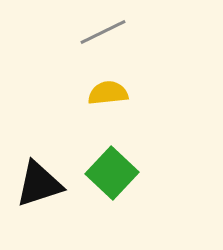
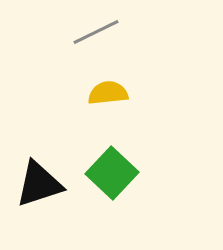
gray line: moved 7 px left
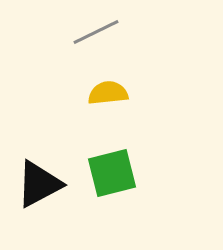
green square: rotated 33 degrees clockwise
black triangle: rotated 10 degrees counterclockwise
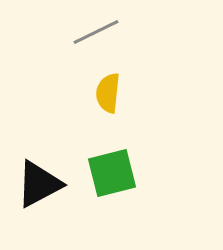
yellow semicircle: rotated 78 degrees counterclockwise
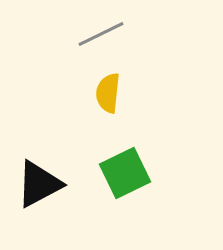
gray line: moved 5 px right, 2 px down
green square: moved 13 px right; rotated 12 degrees counterclockwise
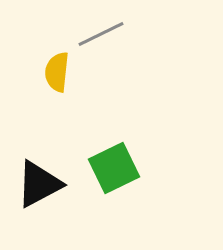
yellow semicircle: moved 51 px left, 21 px up
green square: moved 11 px left, 5 px up
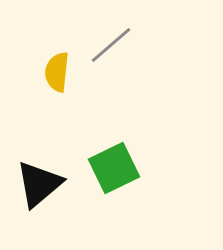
gray line: moved 10 px right, 11 px down; rotated 15 degrees counterclockwise
black triangle: rotated 12 degrees counterclockwise
